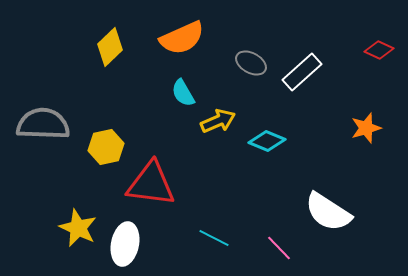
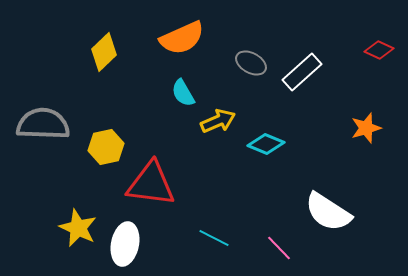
yellow diamond: moved 6 px left, 5 px down
cyan diamond: moved 1 px left, 3 px down
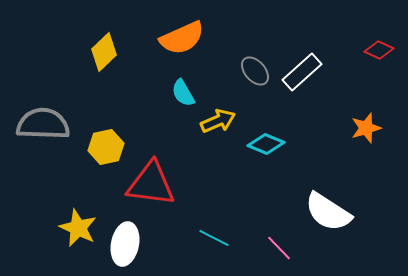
gray ellipse: moved 4 px right, 8 px down; rotated 20 degrees clockwise
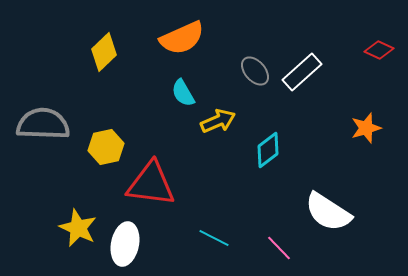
cyan diamond: moved 2 px right, 6 px down; rotated 60 degrees counterclockwise
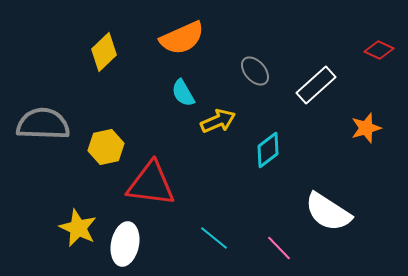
white rectangle: moved 14 px right, 13 px down
cyan line: rotated 12 degrees clockwise
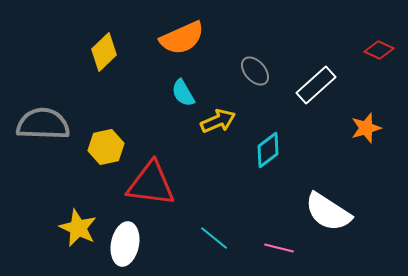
pink line: rotated 32 degrees counterclockwise
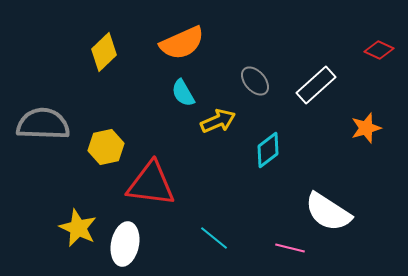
orange semicircle: moved 5 px down
gray ellipse: moved 10 px down
pink line: moved 11 px right
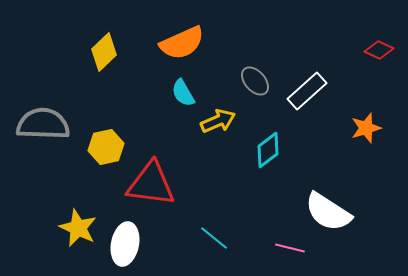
white rectangle: moved 9 px left, 6 px down
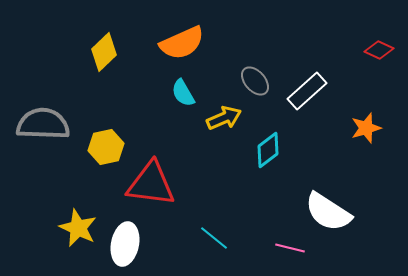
yellow arrow: moved 6 px right, 3 px up
